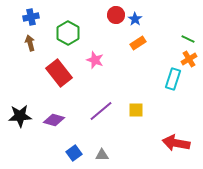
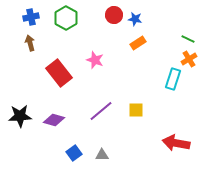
red circle: moved 2 px left
blue star: rotated 24 degrees counterclockwise
green hexagon: moved 2 px left, 15 px up
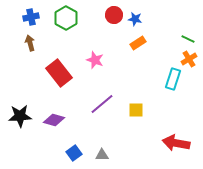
purple line: moved 1 px right, 7 px up
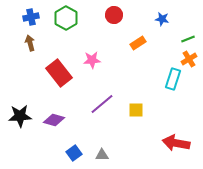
blue star: moved 27 px right
green line: rotated 48 degrees counterclockwise
pink star: moved 3 px left; rotated 24 degrees counterclockwise
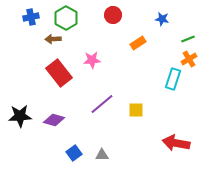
red circle: moved 1 px left
brown arrow: moved 23 px right, 4 px up; rotated 77 degrees counterclockwise
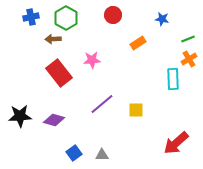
cyan rectangle: rotated 20 degrees counterclockwise
red arrow: rotated 52 degrees counterclockwise
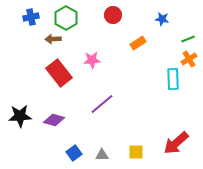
yellow square: moved 42 px down
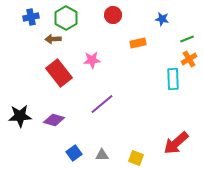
green line: moved 1 px left
orange rectangle: rotated 21 degrees clockwise
yellow square: moved 6 px down; rotated 21 degrees clockwise
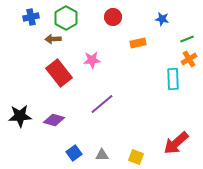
red circle: moved 2 px down
yellow square: moved 1 px up
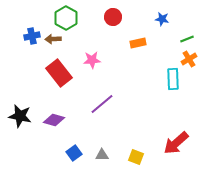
blue cross: moved 1 px right, 19 px down
black star: rotated 15 degrees clockwise
